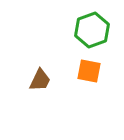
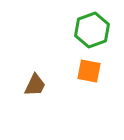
brown trapezoid: moved 5 px left, 5 px down
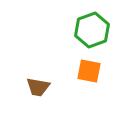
brown trapezoid: moved 3 px right, 2 px down; rotated 75 degrees clockwise
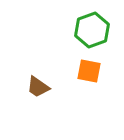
brown trapezoid: rotated 25 degrees clockwise
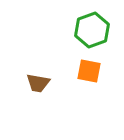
brown trapezoid: moved 4 px up; rotated 25 degrees counterclockwise
